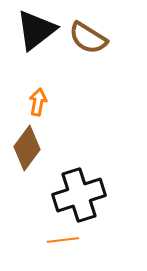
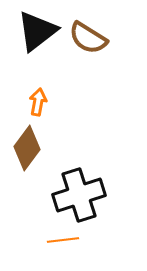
black triangle: moved 1 px right, 1 px down
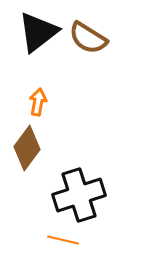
black triangle: moved 1 px right, 1 px down
orange line: rotated 20 degrees clockwise
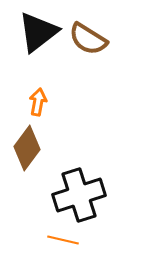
brown semicircle: moved 1 px down
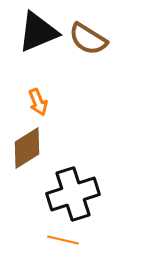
black triangle: rotated 15 degrees clockwise
orange arrow: rotated 148 degrees clockwise
brown diamond: rotated 21 degrees clockwise
black cross: moved 6 px left, 1 px up
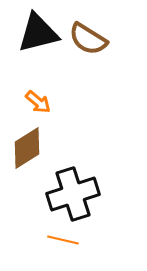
black triangle: moved 1 px down; rotated 9 degrees clockwise
orange arrow: rotated 28 degrees counterclockwise
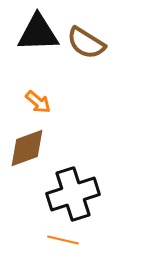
black triangle: rotated 12 degrees clockwise
brown semicircle: moved 2 px left, 4 px down
brown diamond: rotated 12 degrees clockwise
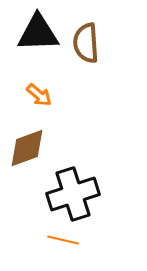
brown semicircle: rotated 54 degrees clockwise
orange arrow: moved 1 px right, 7 px up
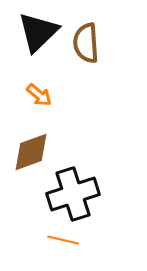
black triangle: moved 1 px up; rotated 42 degrees counterclockwise
brown diamond: moved 4 px right, 4 px down
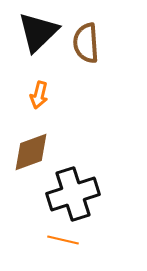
orange arrow: rotated 64 degrees clockwise
